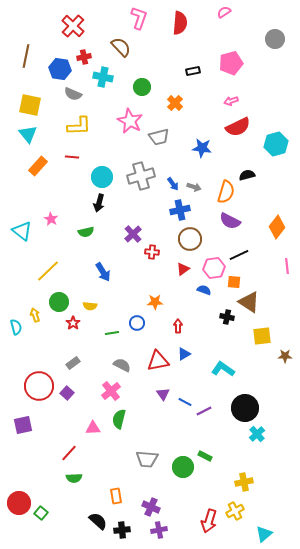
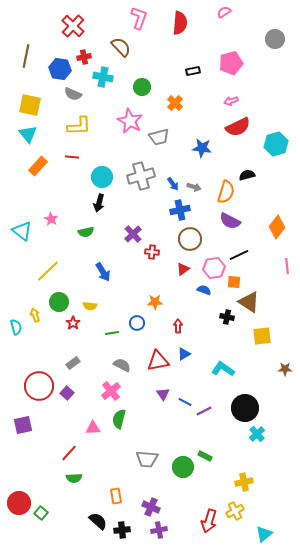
brown star at (285, 356): moved 13 px down
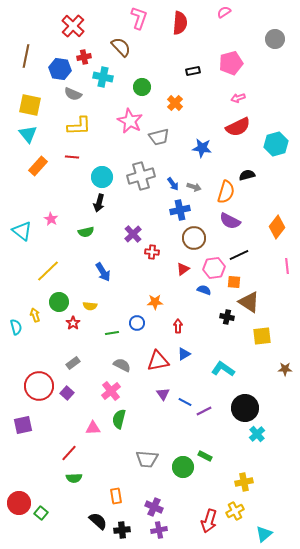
pink arrow at (231, 101): moved 7 px right, 3 px up
brown circle at (190, 239): moved 4 px right, 1 px up
purple cross at (151, 507): moved 3 px right
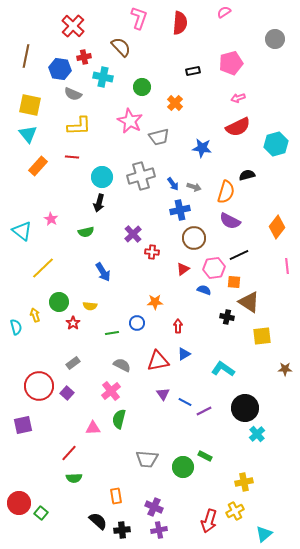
yellow line at (48, 271): moved 5 px left, 3 px up
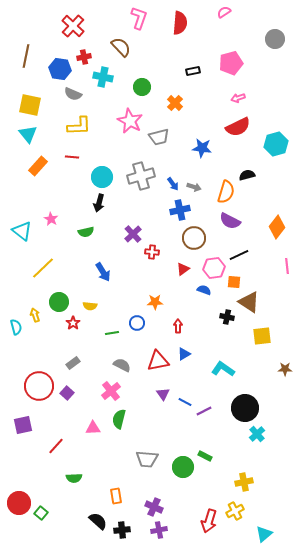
red line at (69, 453): moved 13 px left, 7 px up
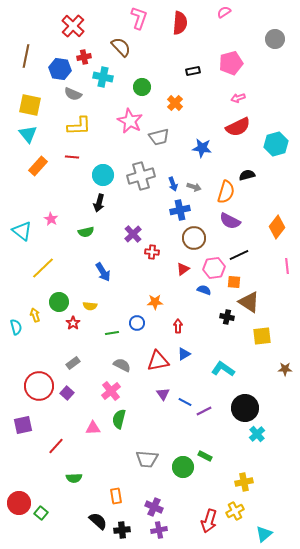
cyan circle at (102, 177): moved 1 px right, 2 px up
blue arrow at (173, 184): rotated 16 degrees clockwise
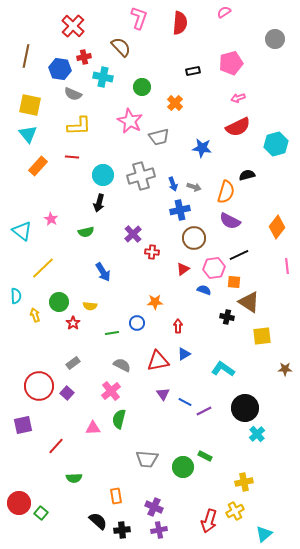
cyan semicircle at (16, 327): moved 31 px up; rotated 14 degrees clockwise
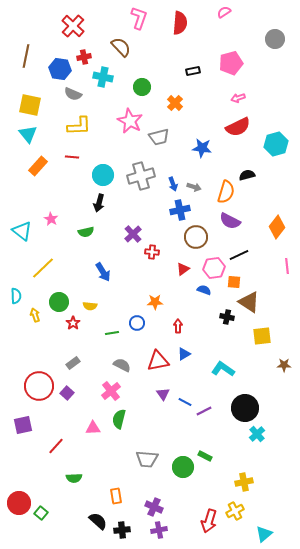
brown circle at (194, 238): moved 2 px right, 1 px up
brown star at (285, 369): moved 1 px left, 4 px up
